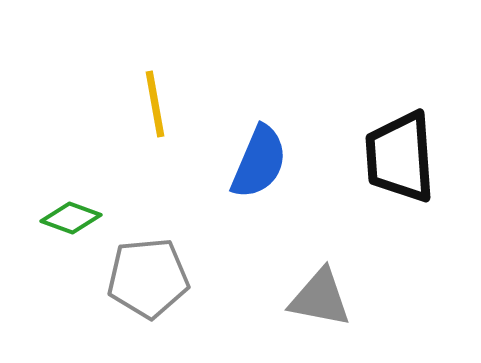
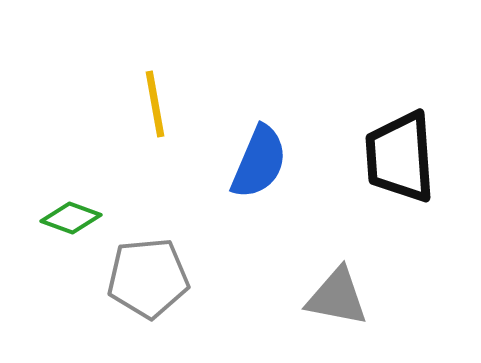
gray triangle: moved 17 px right, 1 px up
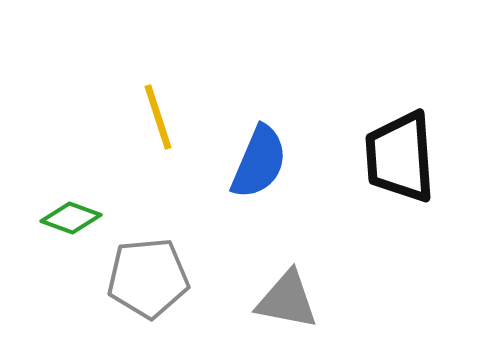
yellow line: moved 3 px right, 13 px down; rotated 8 degrees counterclockwise
gray triangle: moved 50 px left, 3 px down
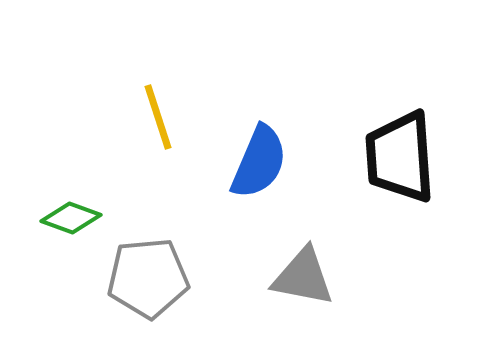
gray triangle: moved 16 px right, 23 px up
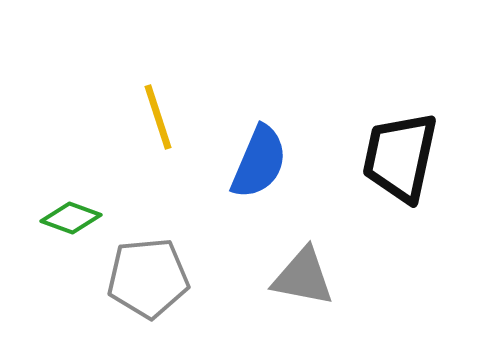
black trapezoid: rotated 16 degrees clockwise
